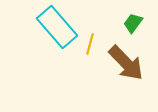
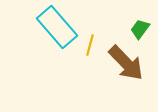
green trapezoid: moved 7 px right, 6 px down
yellow line: moved 1 px down
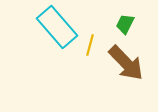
green trapezoid: moved 15 px left, 5 px up; rotated 10 degrees counterclockwise
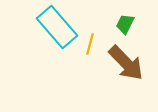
yellow line: moved 1 px up
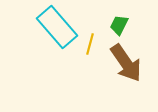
green trapezoid: moved 6 px left, 1 px down
brown arrow: rotated 9 degrees clockwise
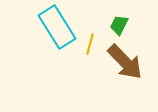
cyan rectangle: rotated 9 degrees clockwise
brown arrow: moved 1 px left, 1 px up; rotated 9 degrees counterclockwise
